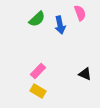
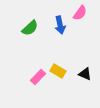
pink semicircle: rotated 56 degrees clockwise
green semicircle: moved 7 px left, 9 px down
pink rectangle: moved 6 px down
yellow rectangle: moved 20 px right, 20 px up
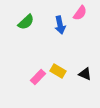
green semicircle: moved 4 px left, 6 px up
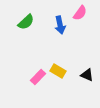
black triangle: moved 2 px right, 1 px down
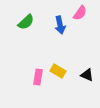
pink rectangle: rotated 35 degrees counterclockwise
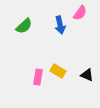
green semicircle: moved 2 px left, 4 px down
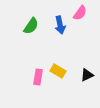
green semicircle: moved 7 px right; rotated 12 degrees counterclockwise
black triangle: rotated 48 degrees counterclockwise
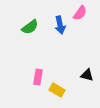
green semicircle: moved 1 px left, 1 px down; rotated 18 degrees clockwise
yellow rectangle: moved 1 px left, 19 px down
black triangle: rotated 40 degrees clockwise
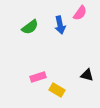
pink rectangle: rotated 63 degrees clockwise
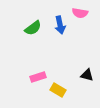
pink semicircle: rotated 63 degrees clockwise
green semicircle: moved 3 px right, 1 px down
yellow rectangle: moved 1 px right
